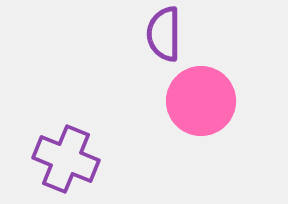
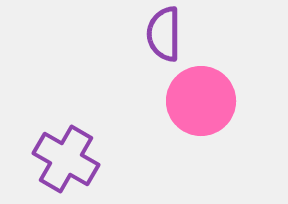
purple cross: rotated 8 degrees clockwise
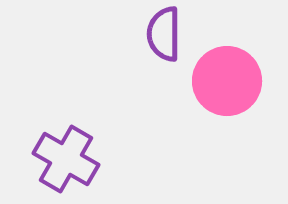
pink circle: moved 26 px right, 20 px up
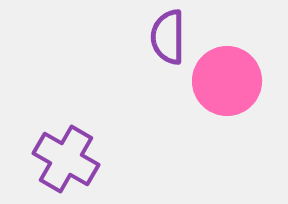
purple semicircle: moved 4 px right, 3 px down
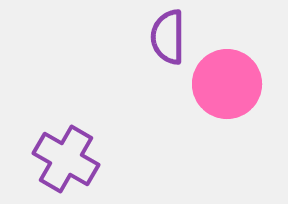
pink circle: moved 3 px down
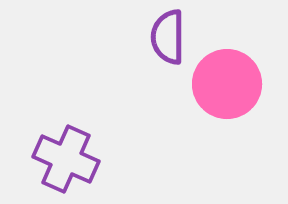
purple cross: rotated 6 degrees counterclockwise
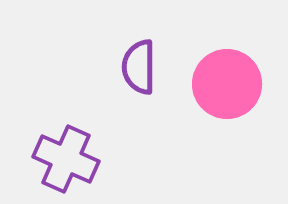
purple semicircle: moved 29 px left, 30 px down
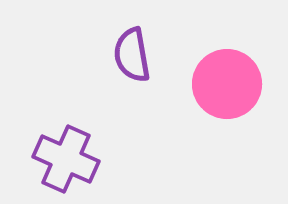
purple semicircle: moved 7 px left, 12 px up; rotated 10 degrees counterclockwise
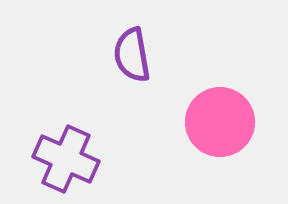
pink circle: moved 7 px left, 38 px down
